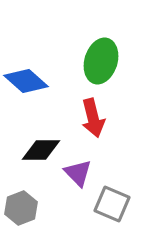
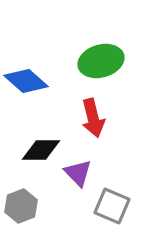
green ellipse: rotated 57 degrees clockwise
gray square: moved 2 px down
gray hexagon: moved 2 px up
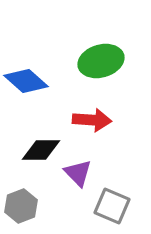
red arrow: moved 1 px left, 2 px down; rotated 72 degrees counterclockwise
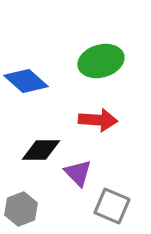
red arrow: moved 6 px right
gray hexagon: moved 3 px down
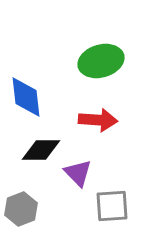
blue diamond: moved 16 px down; rotated 42 degrees clockwise
gray square: rotated 27 degrees counterclockwise
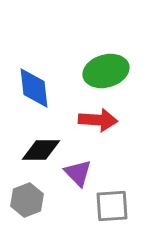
green ellipse: moved 5 px right, 10 px down
blue diamond: moved 8 px right, 9 px up
gray hexagon: moved 6 px right, 9 px up
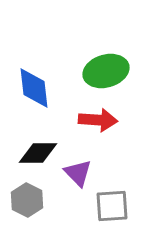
black diamond: moved 3 px left, 3 px down
gray hexagon: rotated 12 degrees counterclockwise
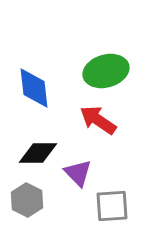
red arrow: rotated 150 degrees counterclockwise
